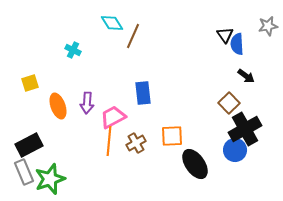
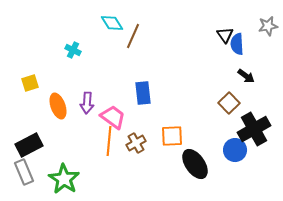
pink trapezoid: rotated 64 degrees clockwise
black cross: moved 9 px right
green star: moved 14 px right; rotated 20 degrees counterclockwise
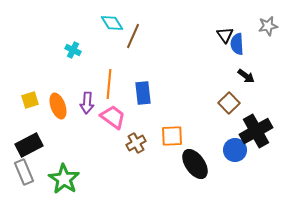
yellow square: moved 17 px down
black cross: moved 2 px right, 2 px down
orange line: moved 57 px up
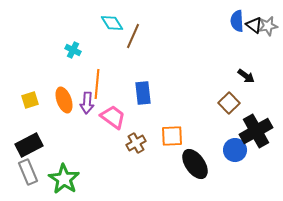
black triangle: moved 29 px right, 10 px up; rotated 18 degrees counterclockwise
blue semicircle: moved 23 px up
orange line: moved 12 px left
orange ellipse: moved 6 px right, 6 px up
gray rectangle: moved 4 px right
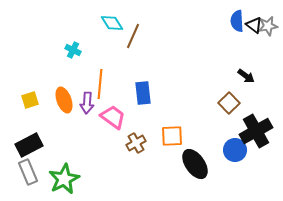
orange line: moved 3 px right
green star: rotated 12 degrees clockwise
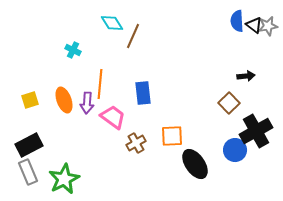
black arrow: rotated 42 degrees counterclockwise
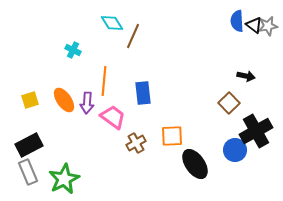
black arrow: rotated 18 degrees clockwise
orange line: moved 4 px right, 3 px up
orange ellipse: rotated 15 degrees counterclockwise
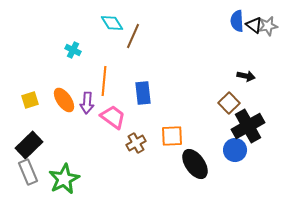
black cross: moved 8 px left, 5 px up
black rectangle: rotated 16 degrees counterclockwise
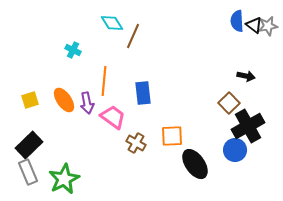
purple arrow: rotated 15 degrees counterclockwise
brown cross: rotated 30 degrees counterclockwise
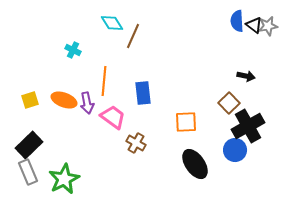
orange ellipse: rotated 35 degrees counterclockwise
orange square: moved 14 px right, 14 px up
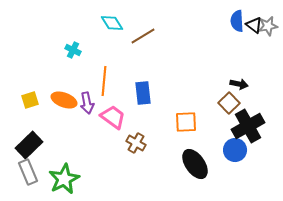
brown line: moved 10 px right; rotated 35 degrees clockwise
black arrow: moved 7 px left, 8 px down
